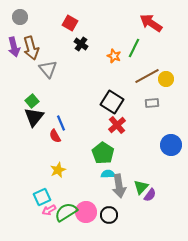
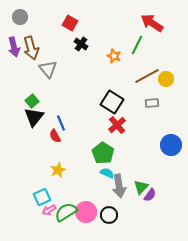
red arrow: moved 1 px right
green line: moved 3 px right, 3 px up
cyan semicircle: moved 1 px left, 1 px up; rotated 24 degrees clockwise
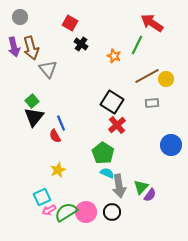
black circle: moved 3 px right, 3 px up
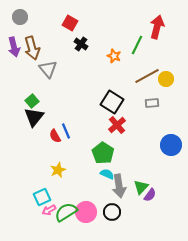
red arrow: moved 5 px right, 4 px down; rotated 70 degrees clockwise
brown arrow: moved 1 px right
blue line: moved 5 px right, 8 px down
cyan semicircle: moved 1 px down
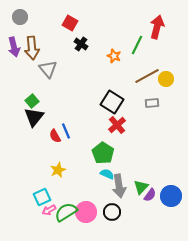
brown arrow: rotated 10 degrees clockwise
blue circle: moved 51 px down
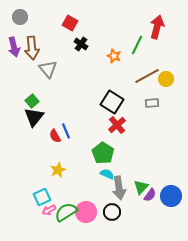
gray arrow: moved 2 px down
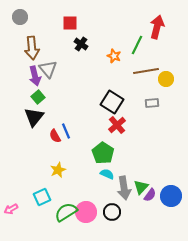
red square: rotated 28 degrees counterclockwise
purple arrow: moved 21 px right, 29 px down
brown line: moved 1 px left, 5 px up; rotated 20 degrees clockwise
green square: moved 6 px right, 4 px up
gray arrow: moved 5 px right
pink arrow: moved 38 px left, 1 px up
